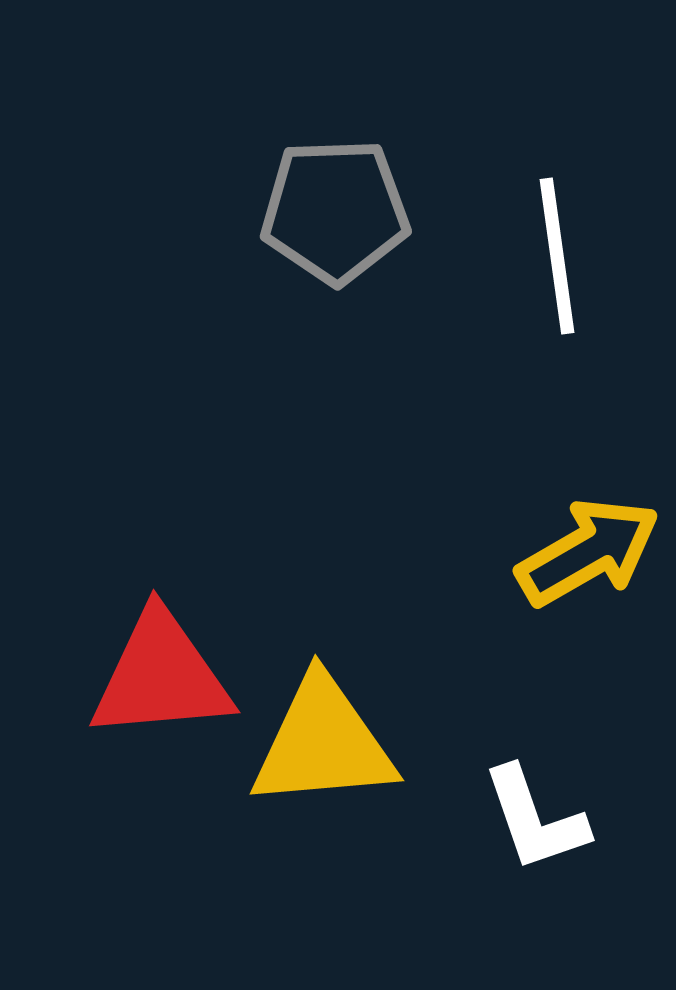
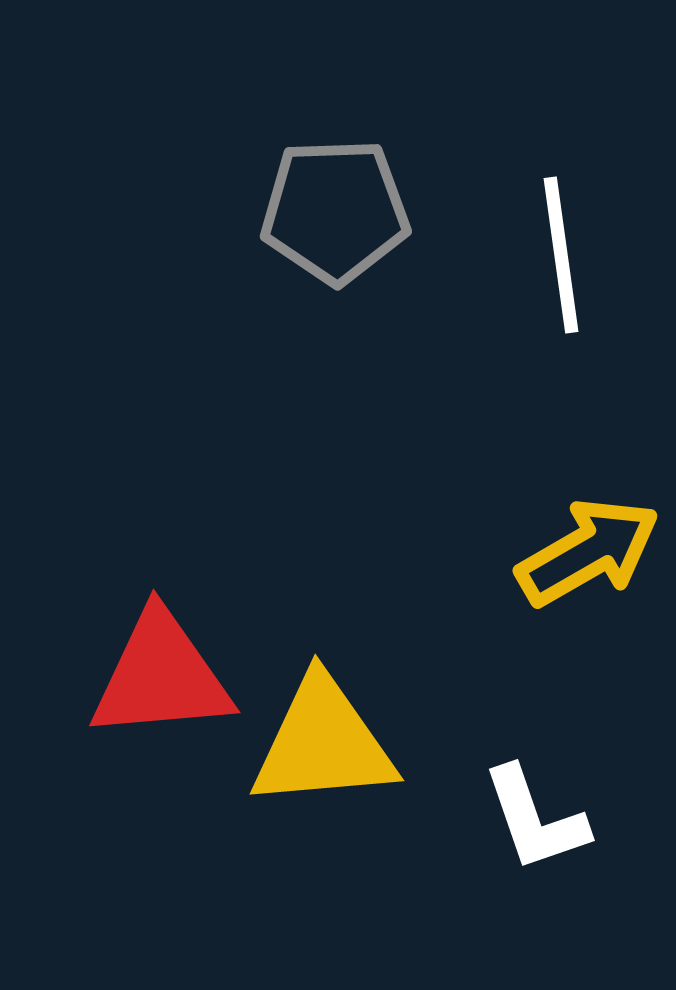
white line: moved 4 px right, 1 px up
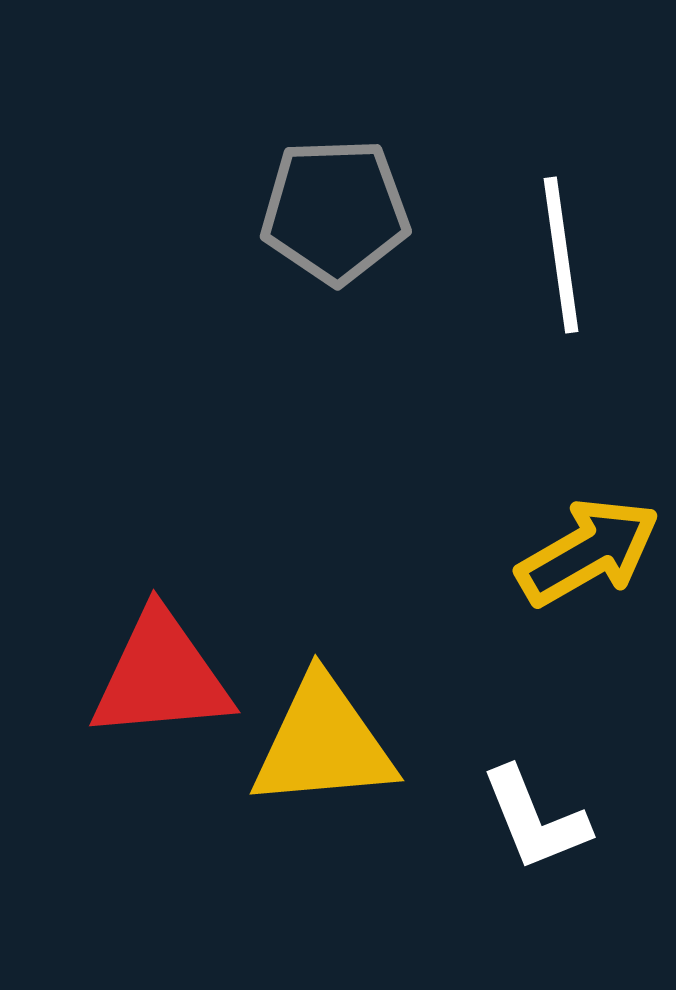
white L-shape: rotated 3 degrees counterclockwise
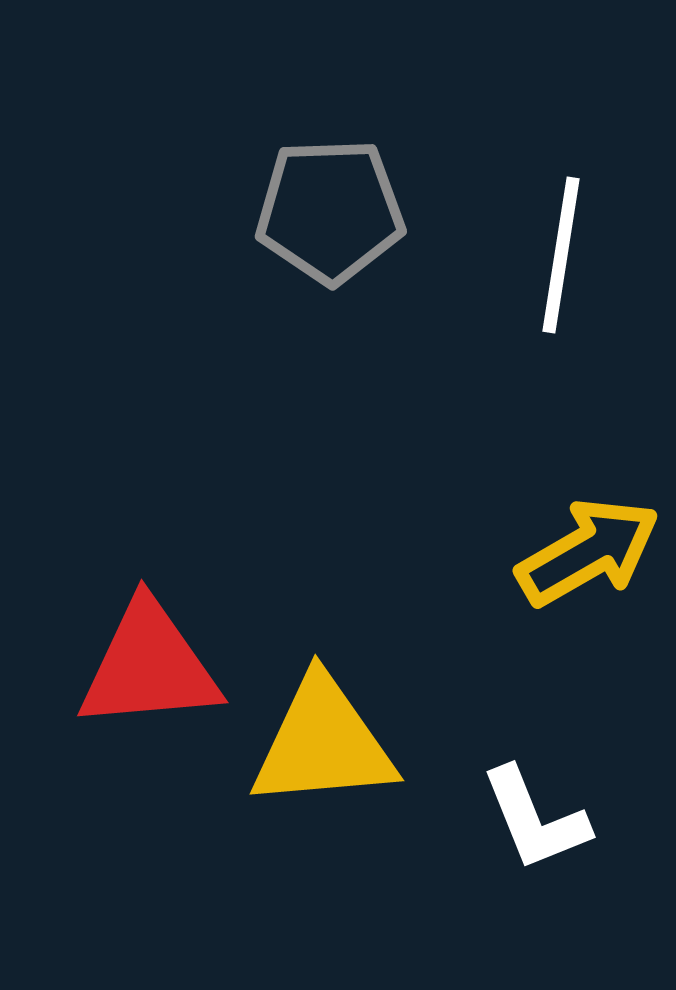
gray pentagon: moved 5 px left
white line: rotated 17 degrees clockwise
red triangle: moved 12 px left, 10 px up
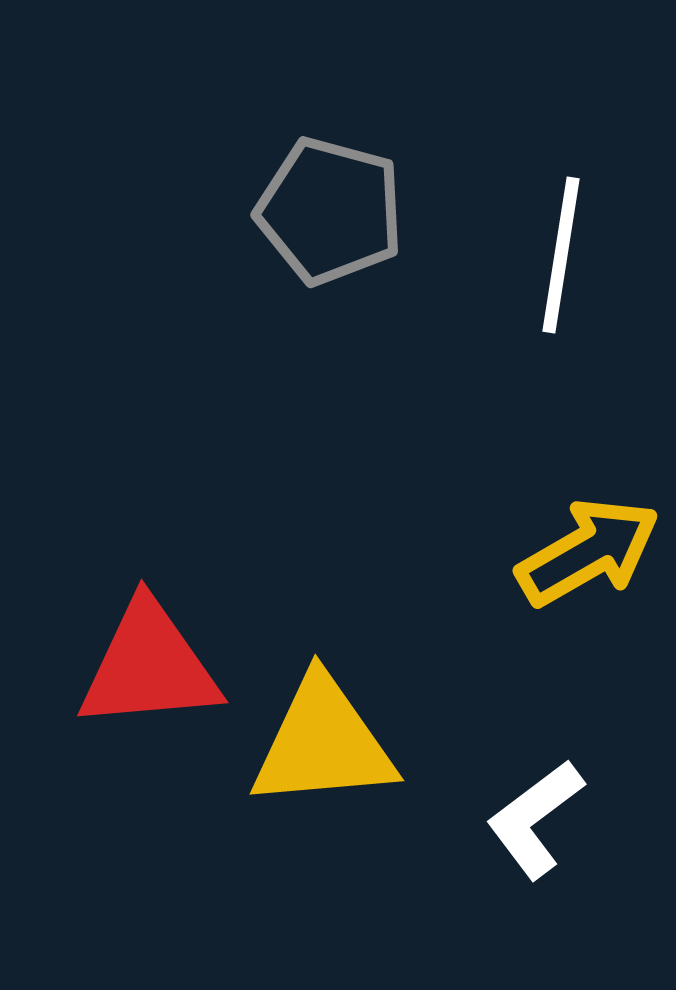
gray pentagon: rotated 17 degrees clockwise
white L-shape: rotated 75 degrees clockwise
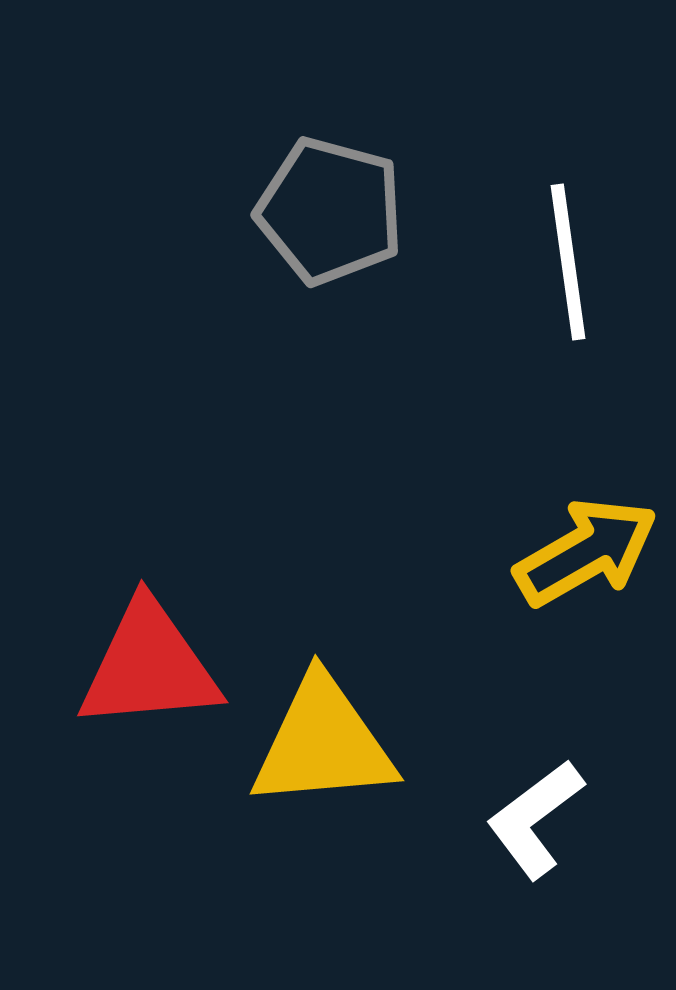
white line: moved 7 px right, 7 px down; rotated 17 degrees counterclockwise
yellow arrow: moved 2 px left
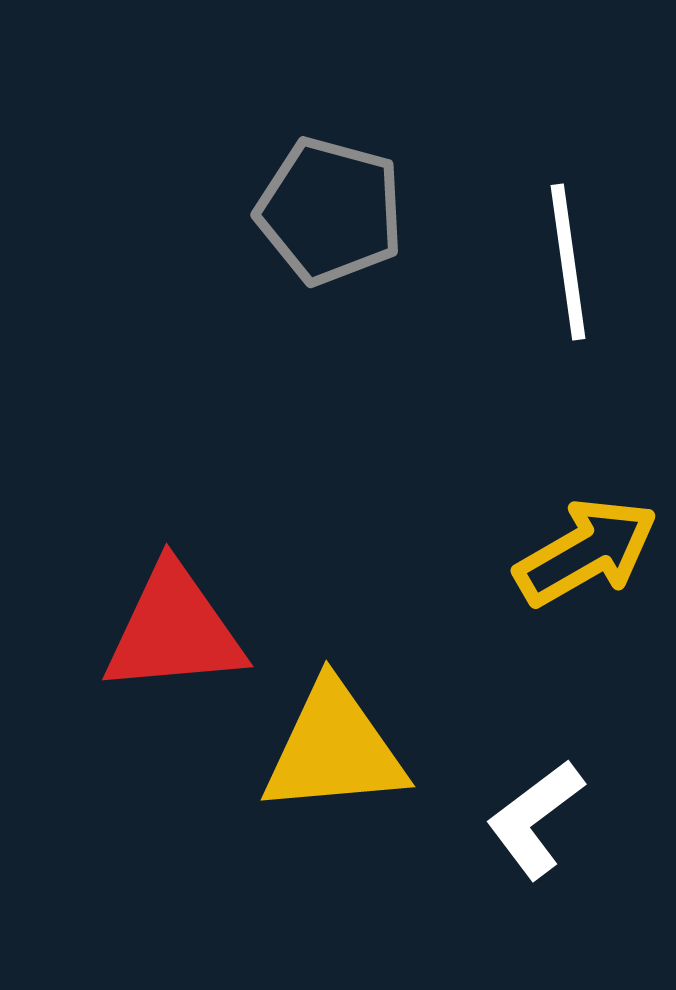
red triangle: moved 25 px right, 36 px up
yellow triangle: moved 11 px right, 6 px down
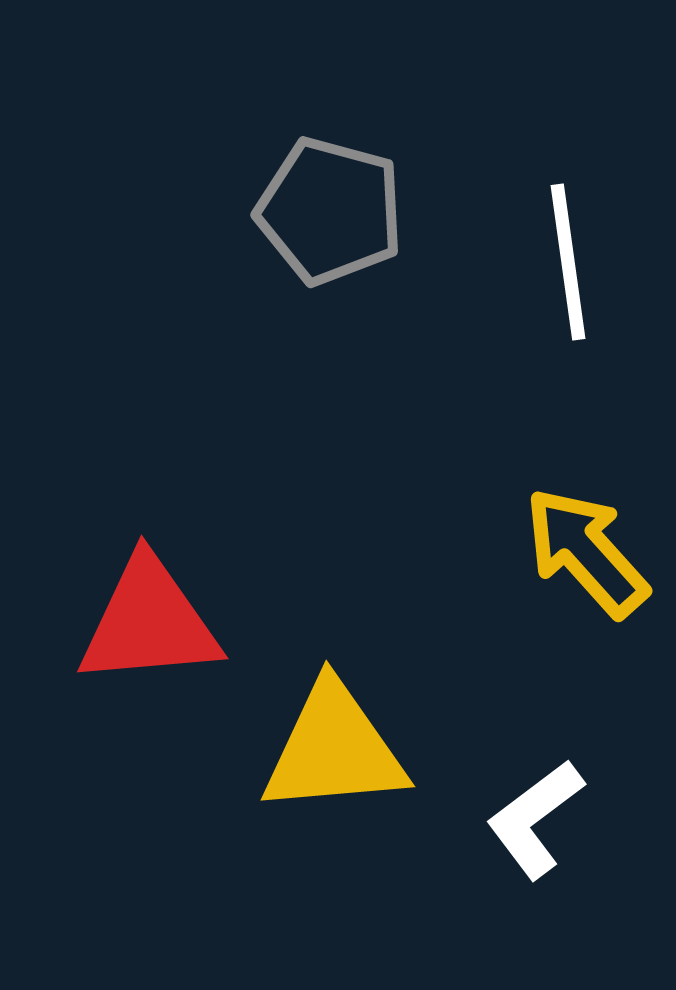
yellow arrow: rotated 102 degrees counterclockwise
red triangle: moved 25 px left, 8 px up
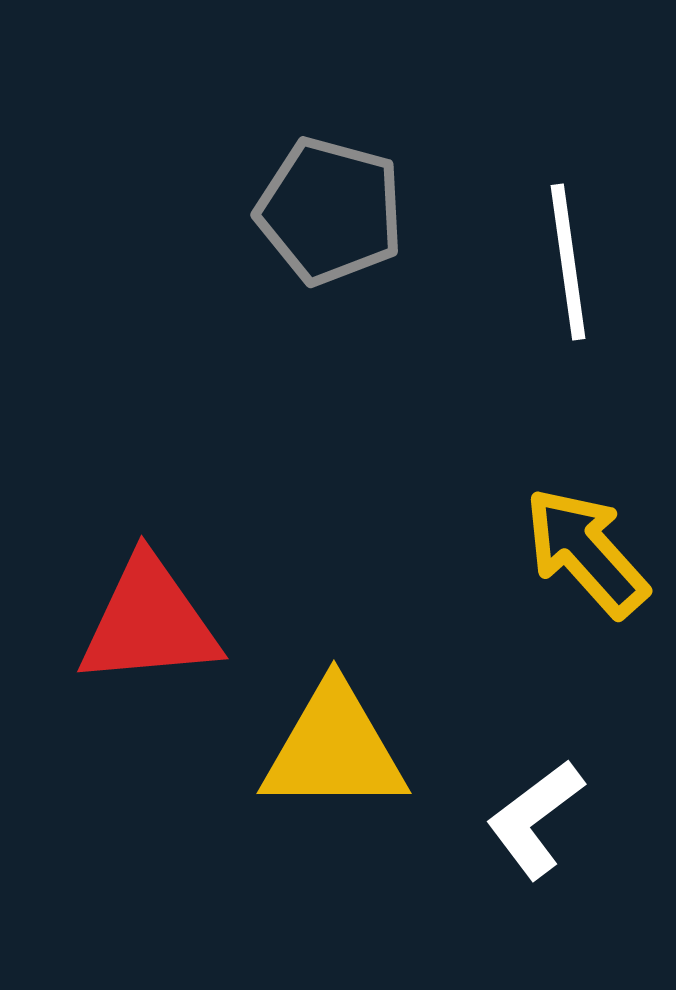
yellow triangle: rotated 5 degrees clockwise
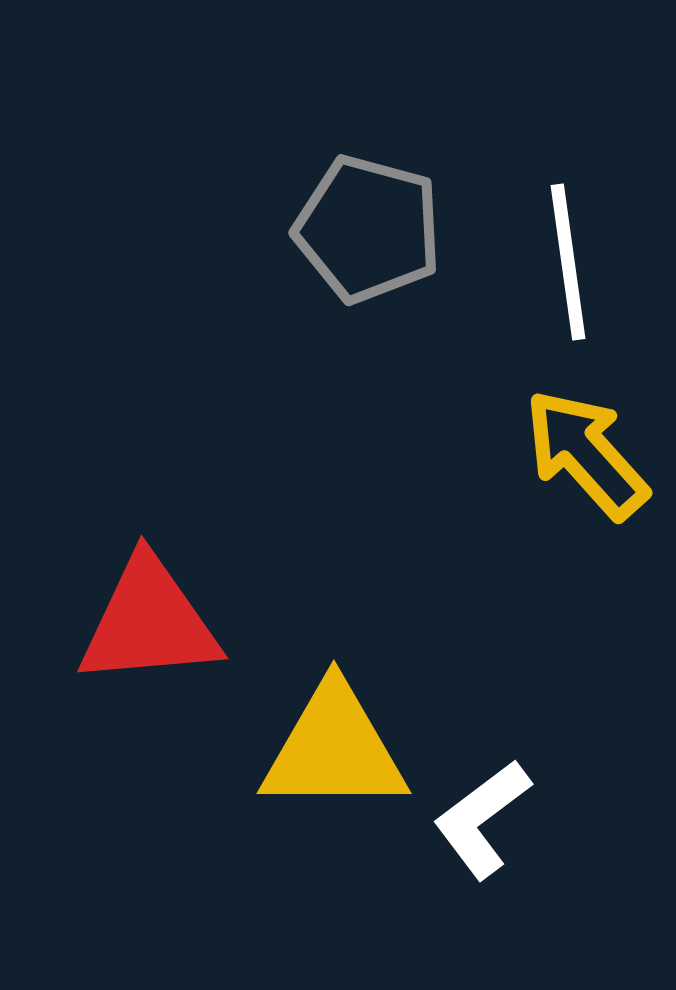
gray pentagon: moved 38 px right, 18 px down
yellow arrow: moved 98 px up
white L-shape: moved 53 px left
